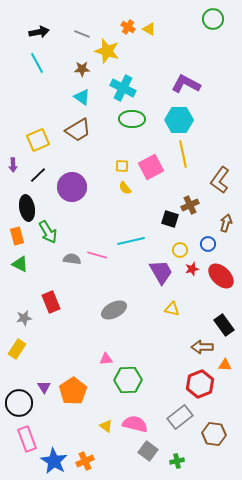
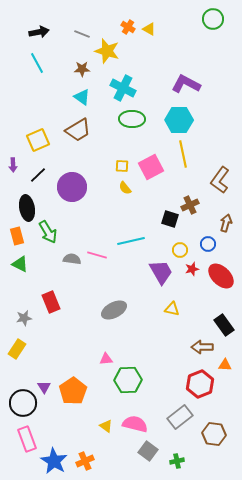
black circle at (19, 403): moved 4 px right
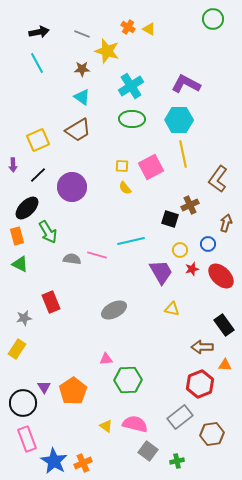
cyan cross at (123, 88): moved 8 px right, 2 px up; rotated 30 degrees clockwise
brown L-shape at (220, 180): moved 2 px left, 1 px up
black ellipse at (27, 208): rotated 55 degrees clockwise
brown hexagon at (214, 434): moved 2 px left; rotated 15 degrees counterclockwise
orange cross at (85, 461): moved 2 px left, 2 px down
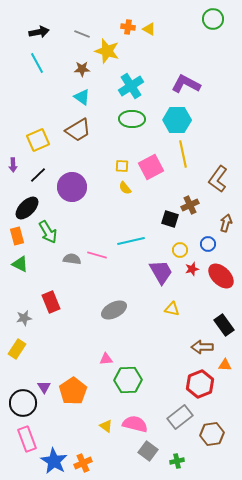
orange cross at (128, 27): rotated 24 degrees counterclockwise
cyan hexagon at (179, 120): moved 2 px left
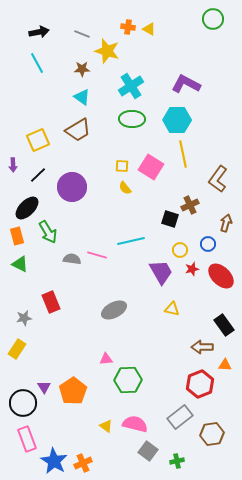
pink square at (151, 167): rotated 30 degrees counterclockwise
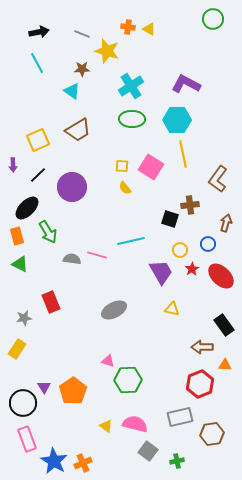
cyan triangle at (82, 97): moved 10 px left, 6 px up
brown cross at (190, 205): rotated 18 degrees clockwise
red star at (192, 269): rotated 16 degrees counterclockwise
pink triangle at (106, 359): moved 2 px right, 2 px down; rotated 24 degrees clockwise
gray rectangle at (180, 417): rotated 25 degrees clockwise
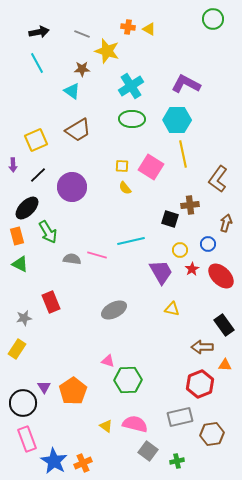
yellow square at (38, 140): moved 2 px left
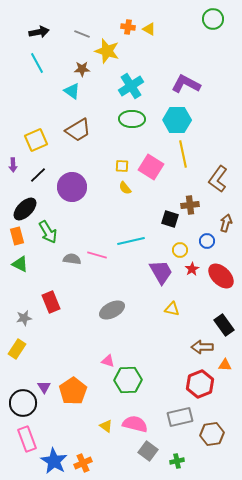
black ellipse at (27, 208): moved 2 px left, 1 px down
blue circle at (208, 244): moved 1 px left, 3 px up
gray ellipse at (114, 310): moved 2 px left
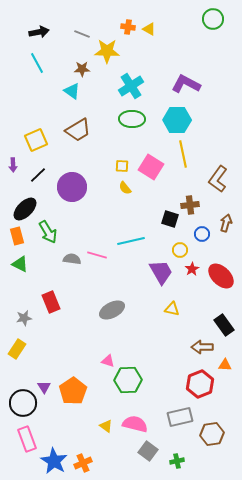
yellow star at (107, 51): rotated 15 degrees counterclockwise
blue circle at (207, 241): moved 5 px left, 7 px up
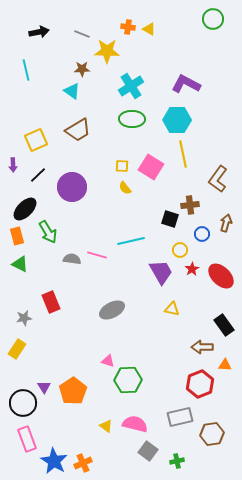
cyan line at (37, 63): moved 11 px left, 7 px down; rotated 15 degrees clockwise
